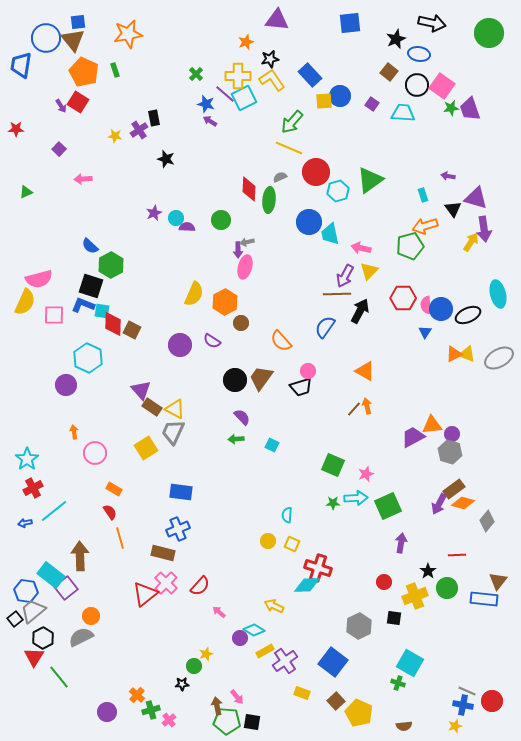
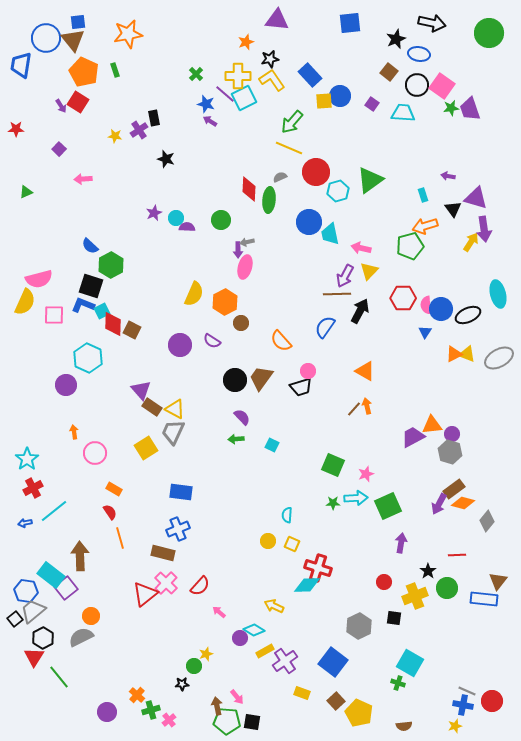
cyan square at (102, 311): rotated 35 degrees counterclockwise
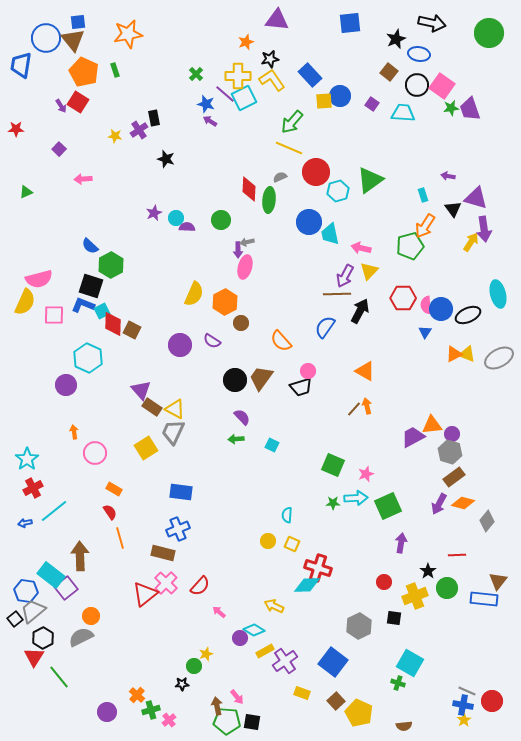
orange arrow at (425, 226): rotated 40 degrees counterclockwise
brown rectangle at (454, 489): moved 12 px up
yellow star at (455, 726): moved 9 px right, 6 px up; rotated 16 degrees counterclockwise
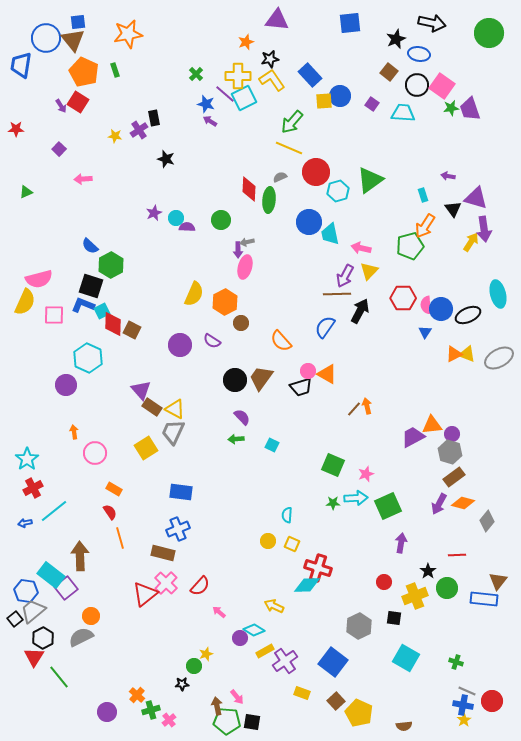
orange triangle at (365, 371): moved 38 px left, 3 px down
cyan square at (410, 663): moved 4 px left, 5 px up
green cross at (398, 683): moved 58 px right, 21 px up
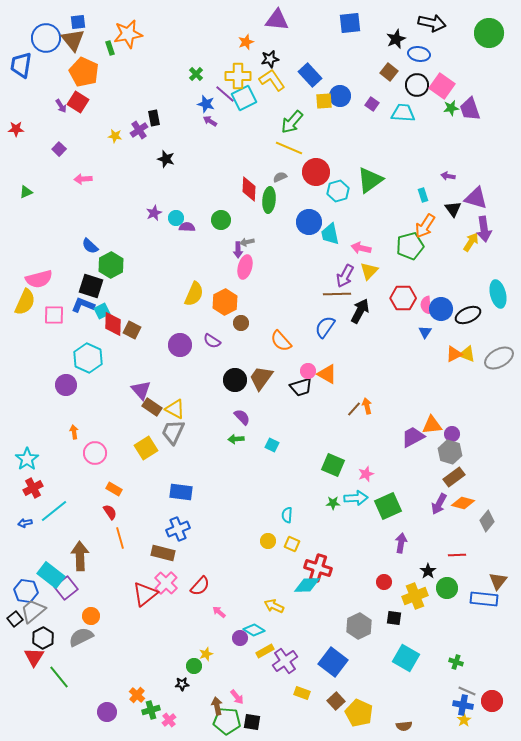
green rectangle at (115, 70): moved 5 px left, 22 px up
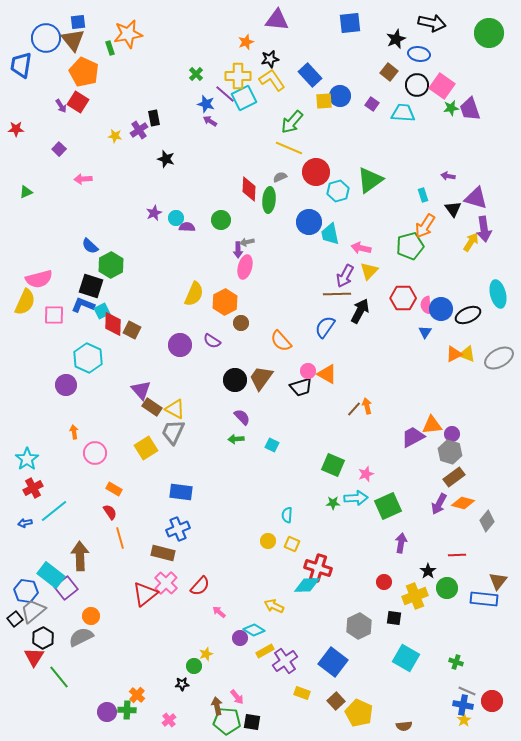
green cross at (151, 710): moved 24 px left; rotated 18 degrees clockwise
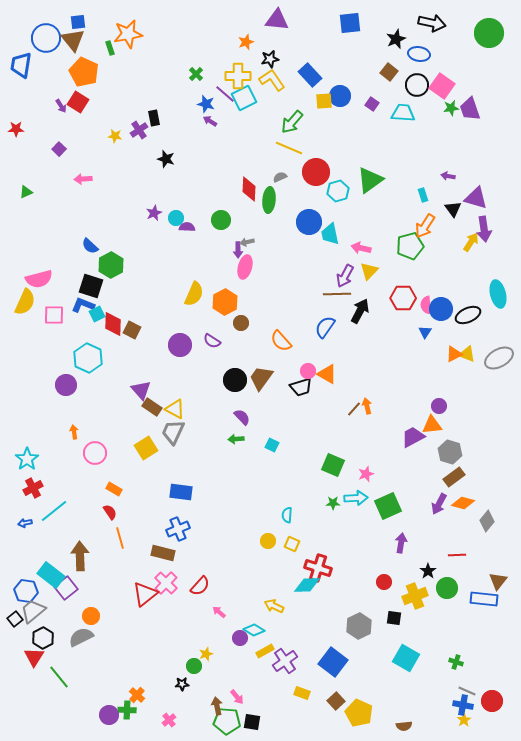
cyan square at (102, 311): moved 5 px left, 3 px down
purple circle at (452, 434): moved 13 px left, 28 px up
purple circle at (107, 712): moved 2 px right, 3 px down
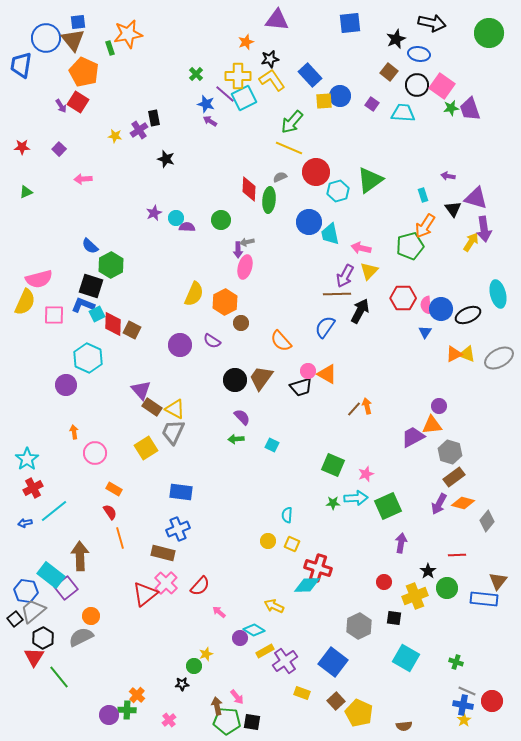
red star at (16, 129): moved 6 px right, 18 px down
